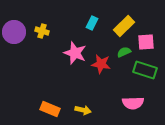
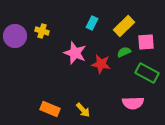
purple circle: moved 1 px right, 4 px down
green rectangle: moved 2 px right, 3 px down; rotated 10 degrees clockwise
yellow arrow: rotated 35 degrees clockwise
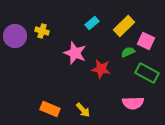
cyan rectangle: rotated 24 degrees clockwise
pink square: moved 1 px up; rotated 30 degrees clockwise
green semicircle: moved 4 px right
red star: moved 5 px down
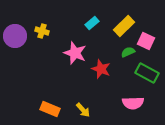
red star: rotated 12 degrees clockwise
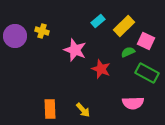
cyan rectangle: moved 6 px right, 2 px up
pink star: moved 3 px up
orange rectangle: rotated 66 degrees clockwise
